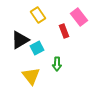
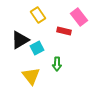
red rectangle: rotated 56 degrees counterclockwise
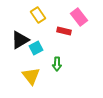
cyan square: moved 1 px left
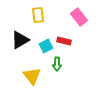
yellow rectangle: rotated 28 degrees clockwise
red rectangle: moved 10 px down
cyan square: moved 10 px right, 2 px up
yellow triangle: moved 1 px right
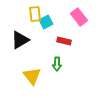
yellow rectangle: moved 3 px left, 1 px up
cyan square: moved 24 px up
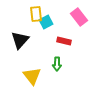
yellow rectangle: moved 1 px right
black triangle: rotated 18 degrees counterclockwise
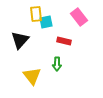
cyan square: rotated 16 degrees clockwise
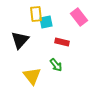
red rectangle: moved 2 px left, 1 px down
green arrow: moved 1 px left, 1 px down; rotated 40 degrees counterclockwise
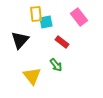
red rectangle: rotated 24 degrees clockwise
